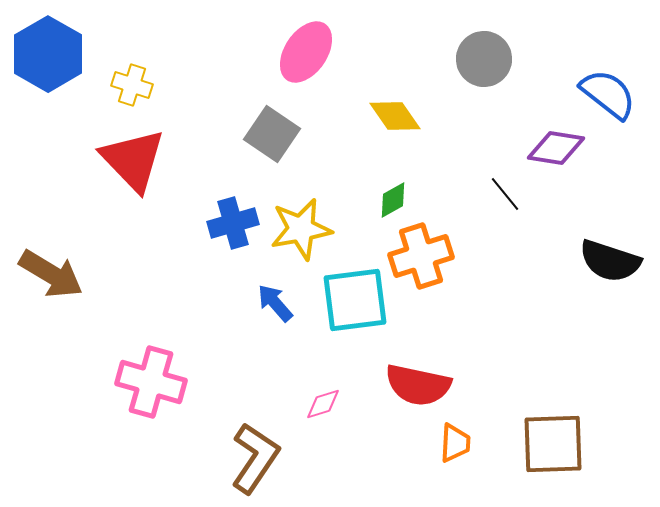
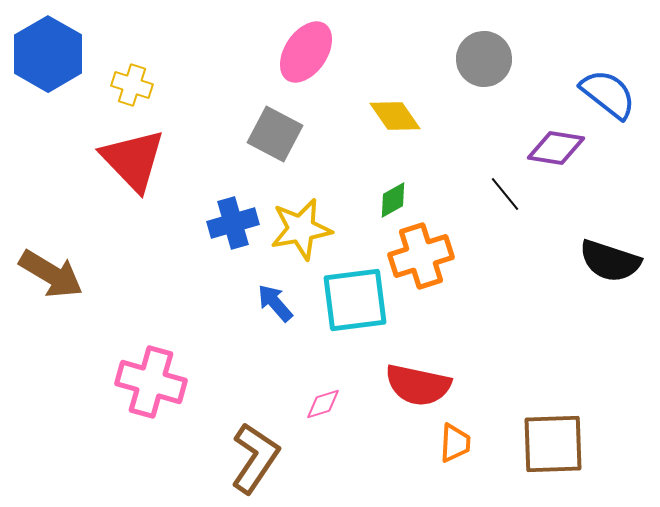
gray square: moved 3 px right; rotated 6 degrees counterclockwise
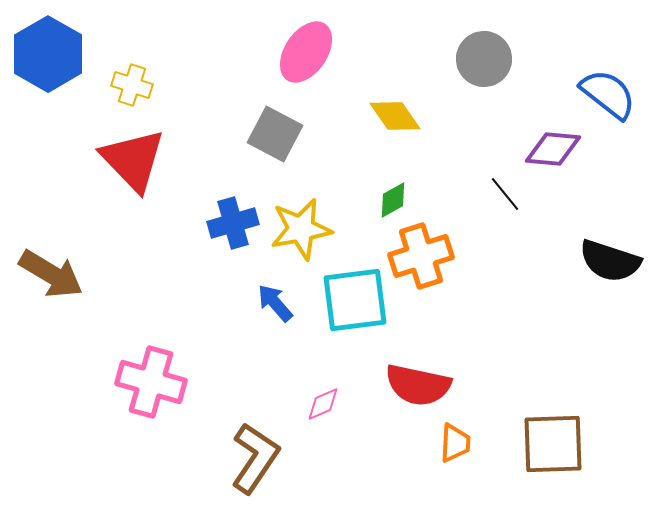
purple diamond: moved 3 px left, 1 px down; rotated 4 degrees counterclockwise
pink diamond: rotated 6 degrees counterclockwise
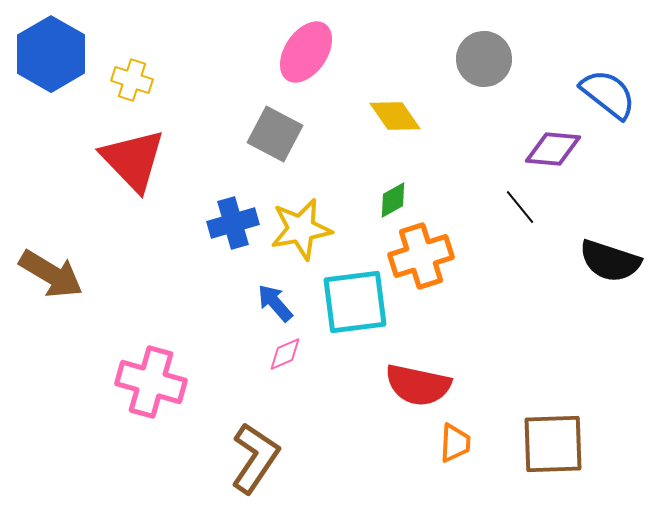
blue hexagon: moved 3 px right
yellow cross: moved 5 px up
black line: moved 15 px right, 13 px down
cyan square: moved 2 px down
pink diamond: moved 38 px left, 50 px up
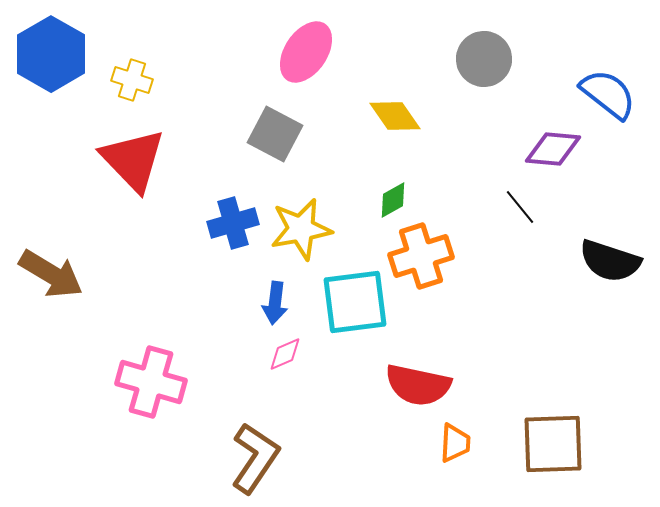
blue arrow: rotated 132 degrees counterclockwise
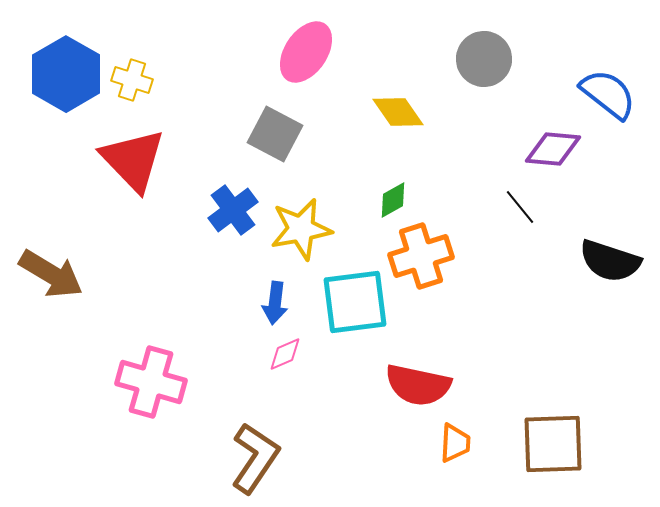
blue hexagon: moved 15 px right, 20 px down
yellow diamond: moved 3 px right, 4 px up
blue cross: moved 13 px up; rotated 21 degrees counterclockwise
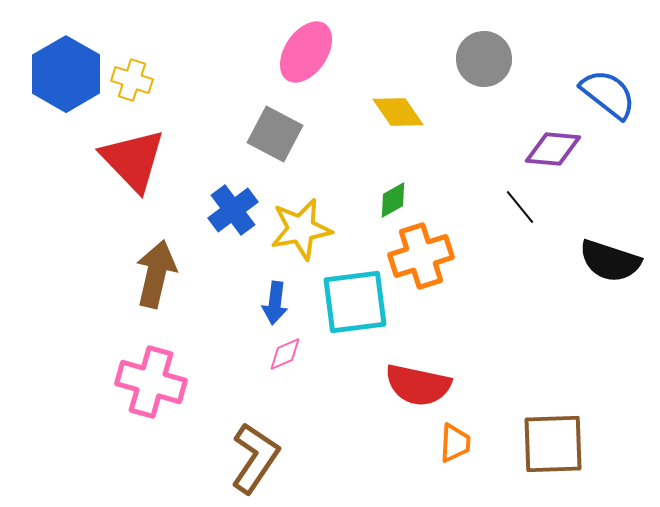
brown arrow: moved 105 px right; rotated 108 degrees counterclockwise
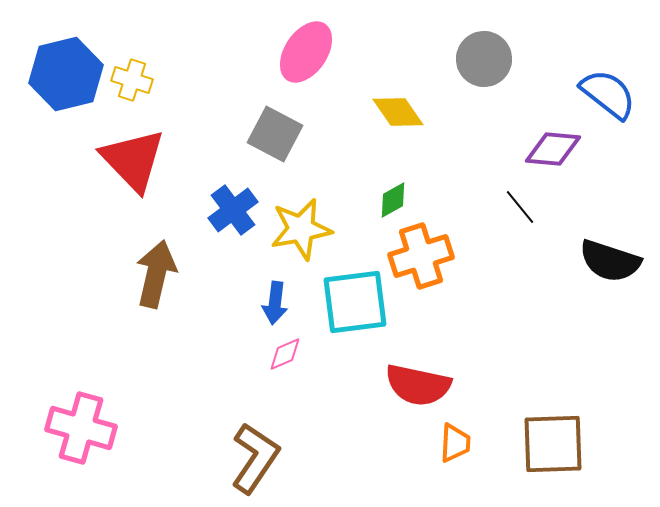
blue hexagon: rotated 16 degrees clockwise
pink cross: moved 70 px left, 46 px down
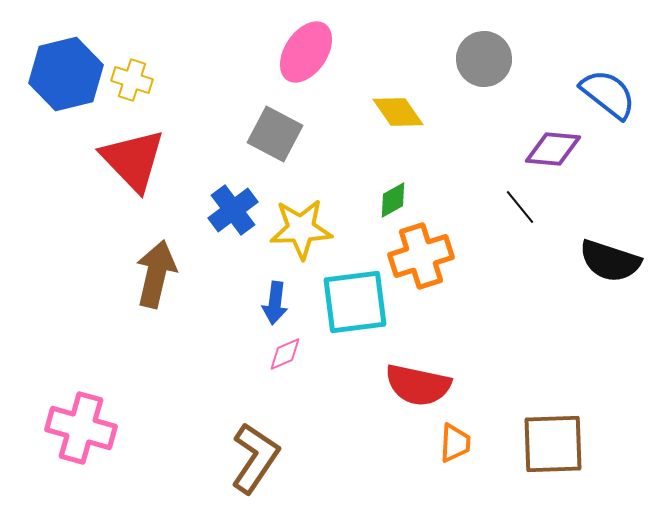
yellow star: rotated 8 degrees clockwise
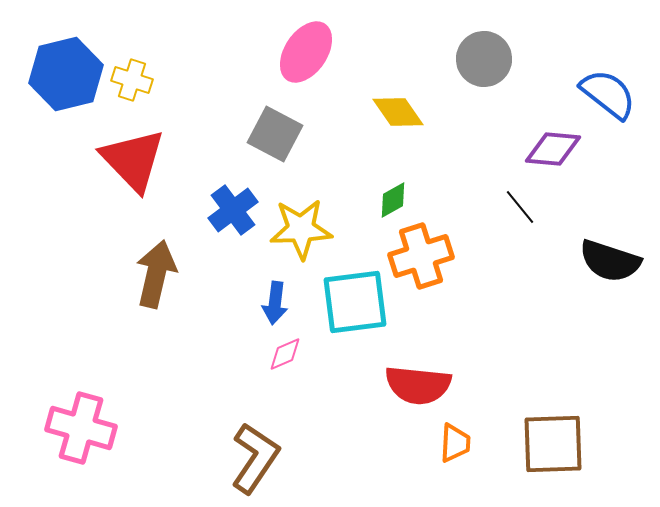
red semicircle: rotated 6 degrees counterclockwise
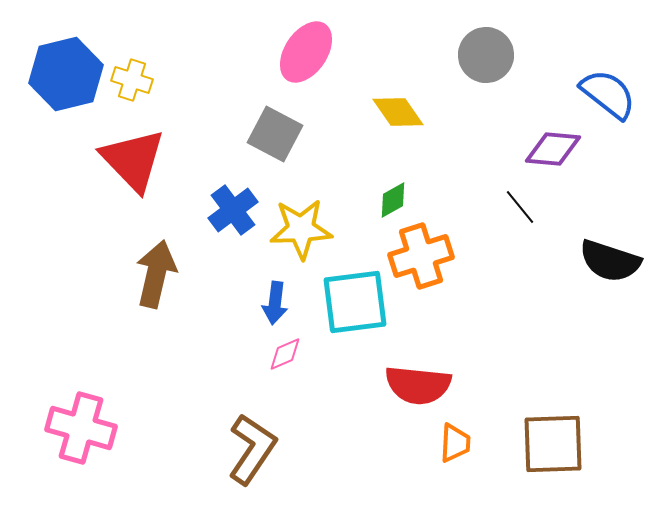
gray circle: moved 2 px right, 4 px up
brown L-shape: moved 3 px left, 9 px up
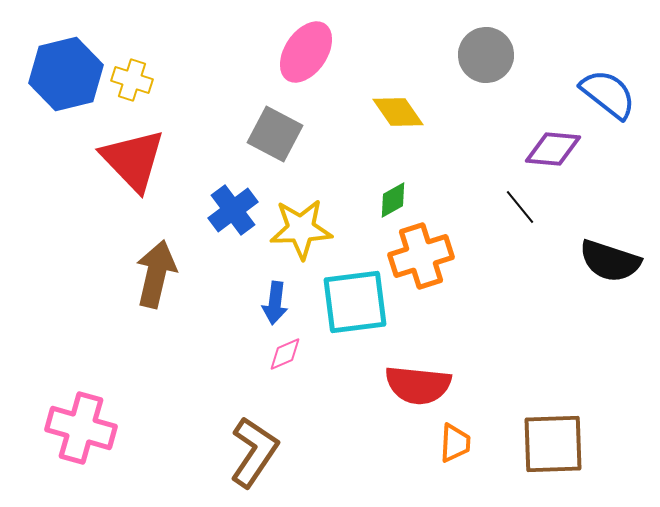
brown L-shape: moved 2 px right, 3 px down
